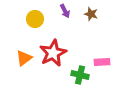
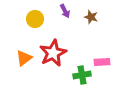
brown star: moved 3 px down
green cross: moved 2 px right; rotated 24 degrees counterclockwise
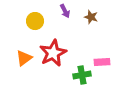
yellow circle: moved 2 px down
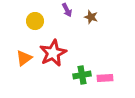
purple arrow: moved 2 px right, 1 px up
pink rectangle: moved 3 px right, 16 px down
